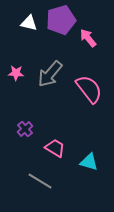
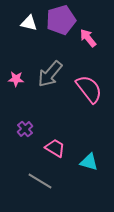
pink star: moved 6 px down
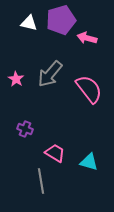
pink arrow: moved 1 px left; rotated 36 degrees counterclockwise
pink star: rotated 28 degrees clockwise
purple cross: rotated 28 degrees counterclockwise
pink trapezoid: moved 5 px down
gray line: moved 1 px right; rotated 50 degrees clockwise
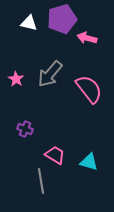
purple pentagon: moved 1 px right, 1 px up
pink trapezoid: moved 2 px down
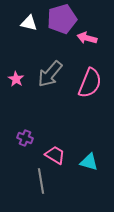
pink semicircle: moved 1 px right, 6 px up; rotated 60 degrees clockwise
purple cross: moved 9 px down
